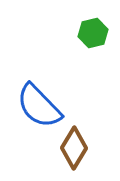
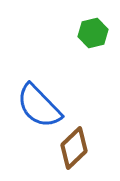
brown diamond: rotated 15 degrees clockwise
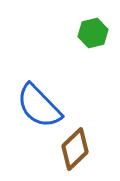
brown diamond: moved 1 px right, 1 px down
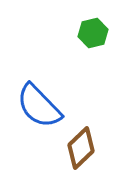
brown diamond: moved 6 px right, 1 px up
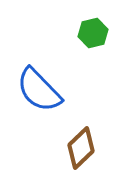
blue semicircle: moved 16 px up
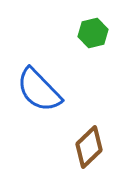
brown diamond: moved 8 px right, 1 px up
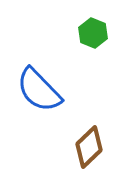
green hexagon: rotated 24 degrees counterclockwise
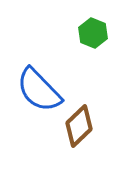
brown diamond: moved 10 px left, 21 px up
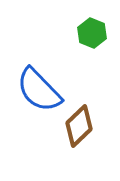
green hexagon: moved 1 px left
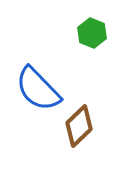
blue semicircle: moved 1 px left, 1 px up
